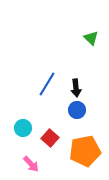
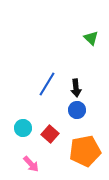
red square: moved 4 px up
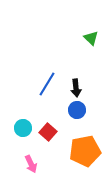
red square: moved 2 px left, 2 px up
pink arrow: rotated 18 degrees clockwise
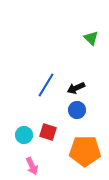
blue line: moved 1 px left, 1 px down
black arrow: rotated 72 degrees clockwise
cyan circle: moved 1 px right, 7 px down
red square: rotated 24 degrees counterclockwise
orange pentagon: rotated 12 degrees clockwise
pink arrow: moved 1 px right, 2 px down
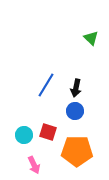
black arrow: rotated 54 degrees counterclockwise
blue circle: moved 2 px left, 1 px down
orange pentagon: moved 8 px left
pink arrow: moved 2 px right, 1 px up
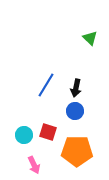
green triangle: moved 1 px left
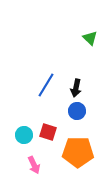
blue circle: moved 2 px right
orange pentagon: moved 1 px right, 1 px down
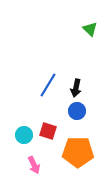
green triangle: moved 9 px up
blue line: moved 2 px right
red square: moved 1 px up
